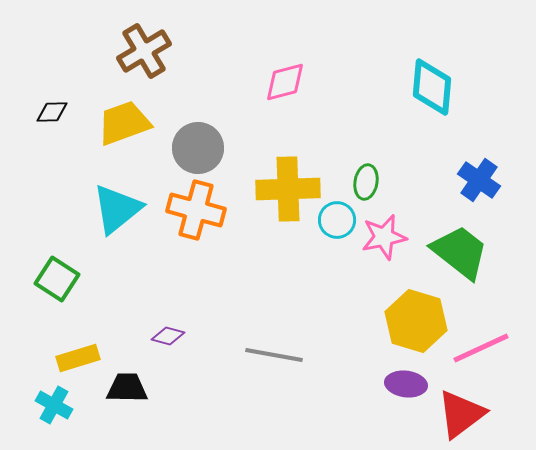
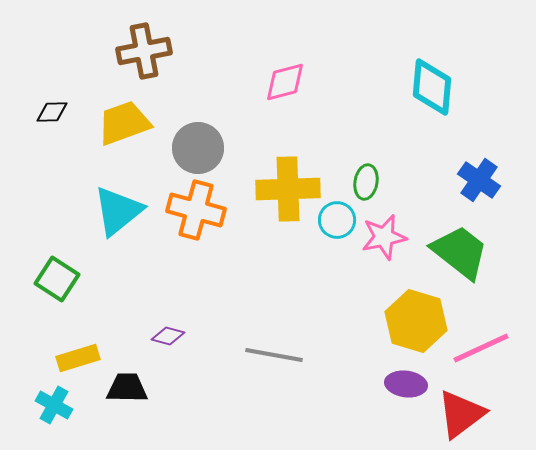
brown cross: rotated 20 degrees clockwise
cyan triangle: moved 1 px right, 2 px down
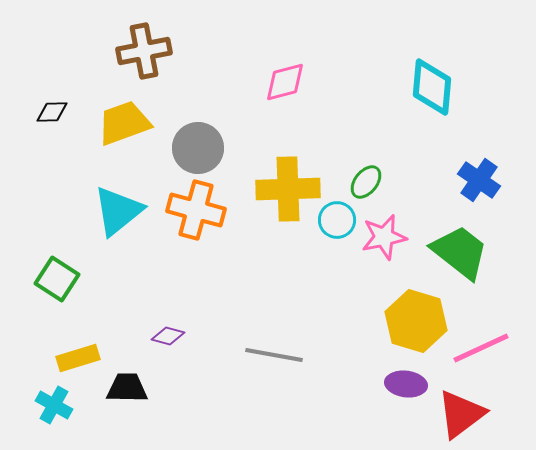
green ellipse: rotated 28 degrees clockwise
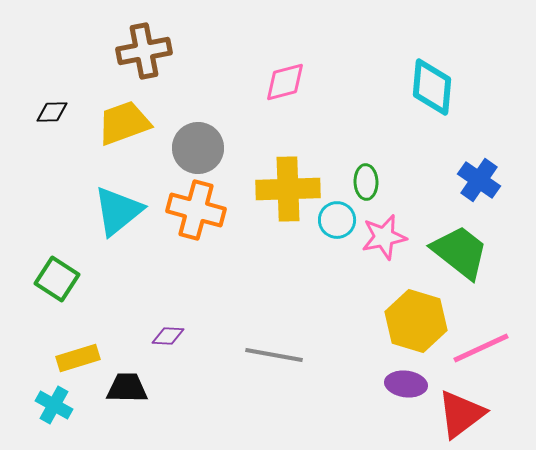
green ellipse: rotated 40 degrees counterclockwise
purple diamond: rotated 12 degrees counterclockwise
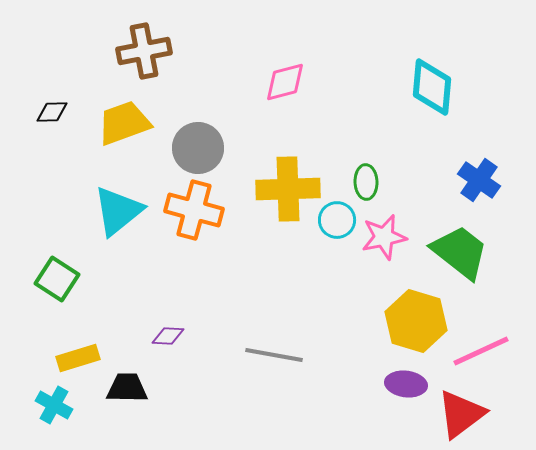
orange cross: moved 2 px left
pink line: moved 3 px down
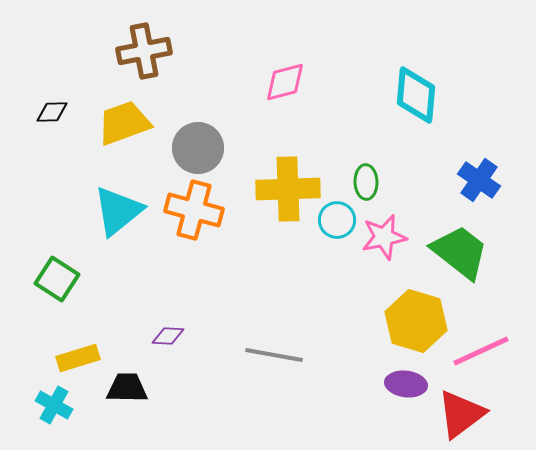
cyan diamond: moved 16 px left, 8 px down
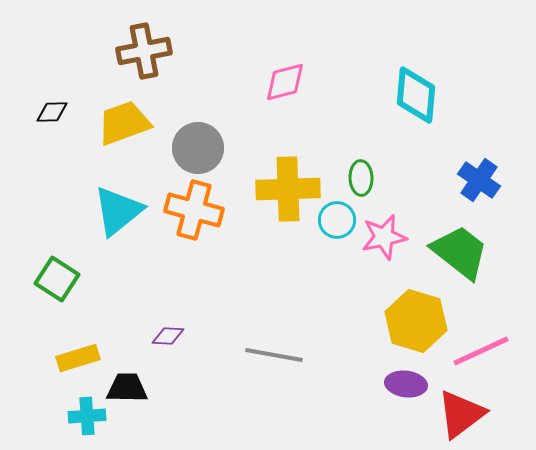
green ellipse: moved 5 px left, 4 px up
cyan cross: moved 33 px right, 11 px down; rotated 33 degrees counterclockwise
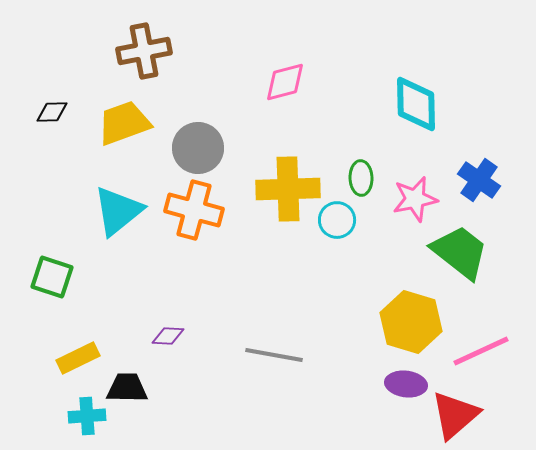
cyan diamond: moved 9 px down; rotated 6 degrees counterclockwise
pink star: moved 31 px right, 38 px up
green square: moved 5 px left, 2 px up; rotated 15 degrees counterclockwise
yellow hexagon: moved 5 px left, 1 px down
yellow rectangle: rotated 9 degrees counterclockwise
red triangle: moved 6 px left, 1 px down; rotated 4 degrees counterclockwise
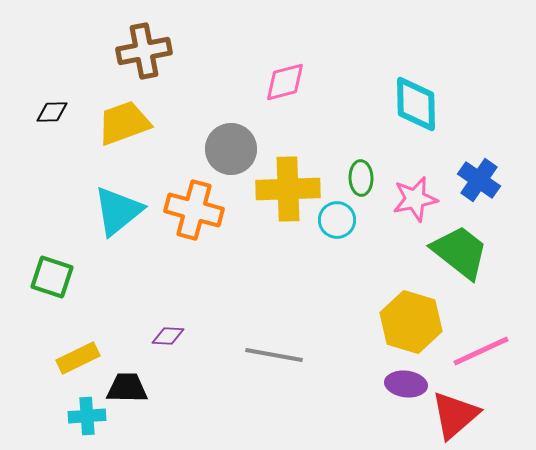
gray circle: moved 33 px right, 1 px down
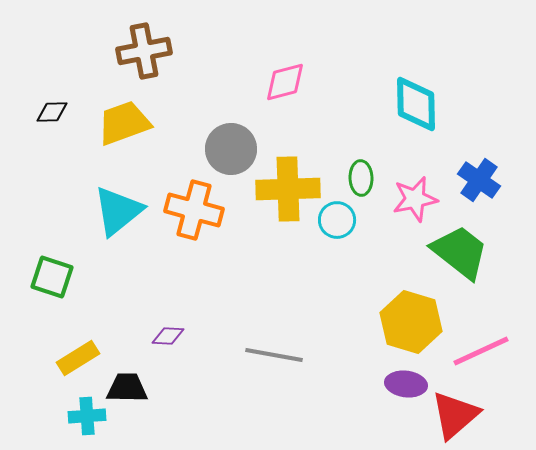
yellow rectangle: rotated 6 degrees counterclockwise
